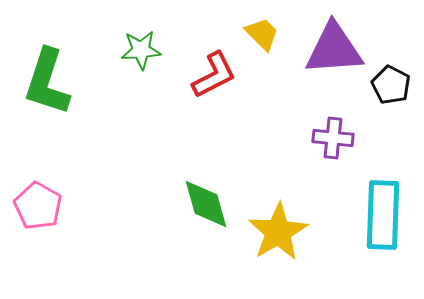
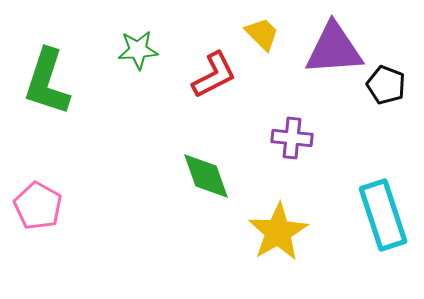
green star: moved 3 px left
black pentagon: moved 5 px left; rotated 6 degrees counterclockwise
purple cross: moved 41 px left
green diamond: moved 28 px up; rotated 4 degrees counterclockwise
cyan rectangle: rotated 20 degrees counterclockwise
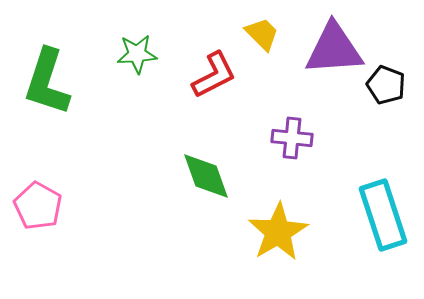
green star: moved 1 px left, 4 px down
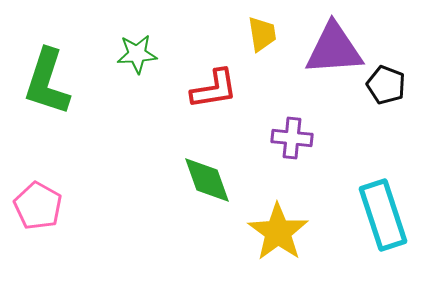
yellow trapezoid: rotated 36 degrees clockwise
red L-shape: moved 14 px down; rotated 18 degrees clockwise
green diamond: moved 1 px right, 4 px down
yellow star: rotated 6 degrees counterclockwise
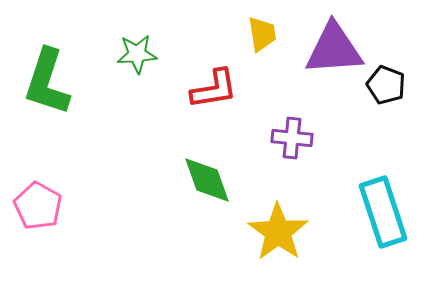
cyan rectangle: moved 3 px up
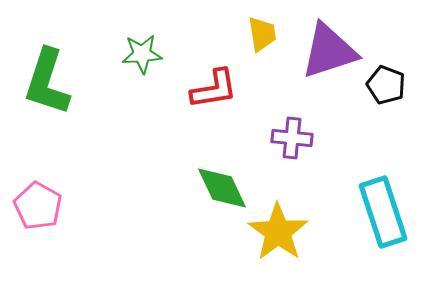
purple triangle: moved 5 px left, 2 px down; rotated 14 degrees counterclockwise
green star: moved 5 px right
green diamond: moved 15 px right, 8 px down; rotated 6 degrees counterclockwise
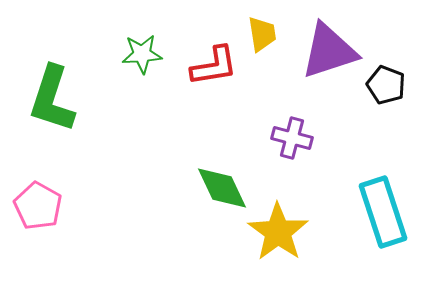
green L-shape: moved 5 px right, 17 px down
red L-shape: moved 23 px up
purple cross: rotated 9 degrees clockwise
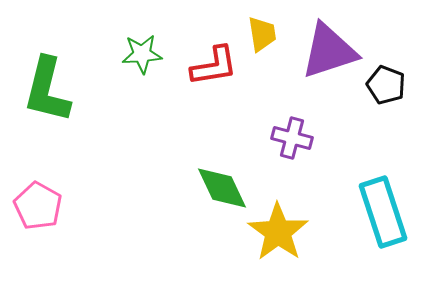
green L-shape: moved 5 px left, 9 px up; rotated 4 degrees counterclockwise
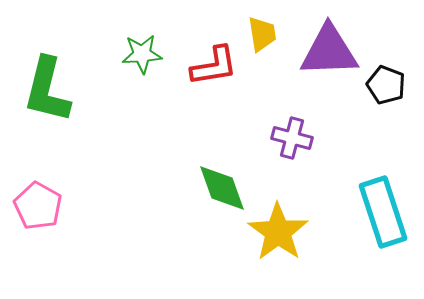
purple triangle: rotated 16 degrees clockwise
green diamond: rotated 6 degrees clockwise
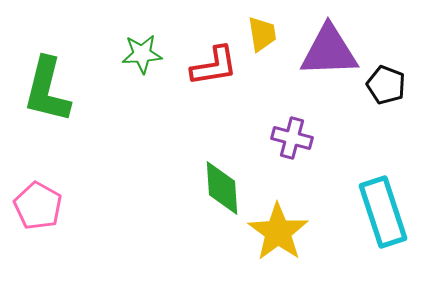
green diamond: rotated 16 degrees clockwise
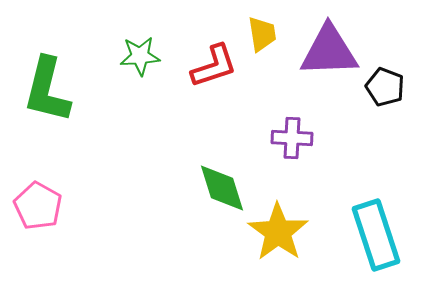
green star: moved 2 px left, 2 px down
red L-shape: rotated 9 degrees counterclockwise
black pentagon: moved 1 px left, 2 px down
purple cross: rotated 12 degrees counterclockwise
green diamond: rotated 14 degrees counterclockwise
cyan rectangle: moved 7 px left, 23 px down
